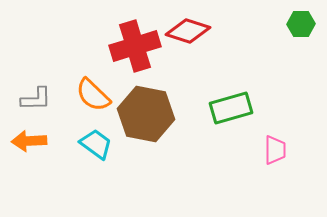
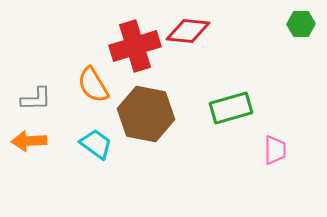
red diamond: rotated 12 degrees counterclockwise
orange semicircle: moved 10 px up; rotated 15 degrees clockwise
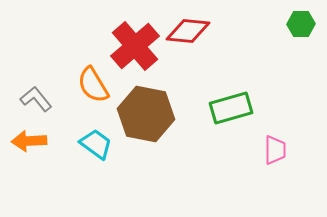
red cross: rotated 24 degrees counterclockwise
gray L-shape: rotated 128 degrees counterclockwise
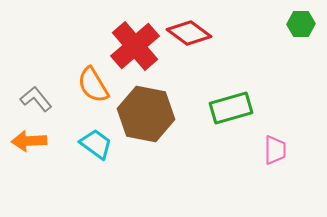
red diamond: moved 1 px right, 2 px down; rotated 30 degrees clockwise
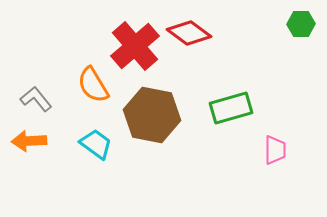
brown hexagon: moved 6 px right, 1 px down
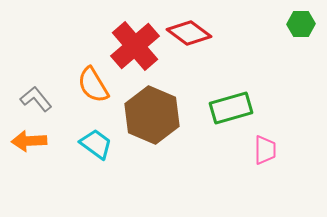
brown hexagon: rotated 12 degrees clockwise
pink trapezoid: moved 10 px left
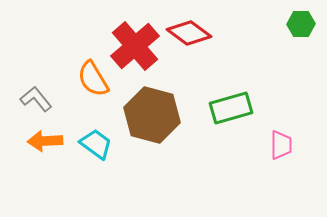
orange semicircle: moved 6 px up
brown hexagon: rotated 8 degrees counterclockwise
orange arrow: moved 16 px right
pink trapezoid: moved 16 px right, 5 px up
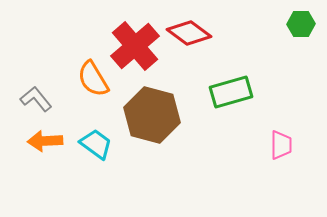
green rectangle: moved 16 px up
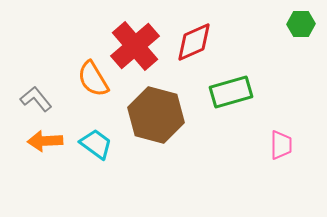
red diamond: moved 5 px right, 9 px down; rotated 60 degrees counterclockwise
brown hexagon: moved 4 px right
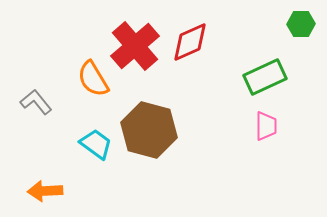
red diamond: moved 4 px left
green rectangle: moved 34 px right, 15 px up; rotated 9 degrees counterclockwise
gray L-shape: moved 3 px down
brown hexagon: moved 7 px left, 15 px down
orange arrow: moved 50 px down
pink trapezoid: moved 15 px left, 19 px up
